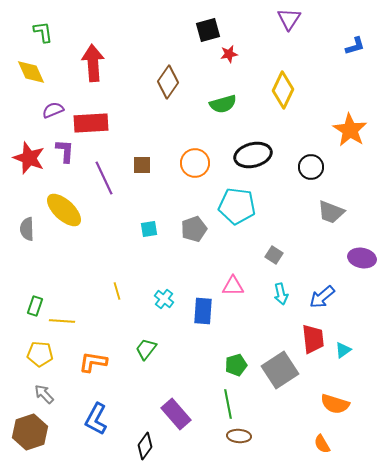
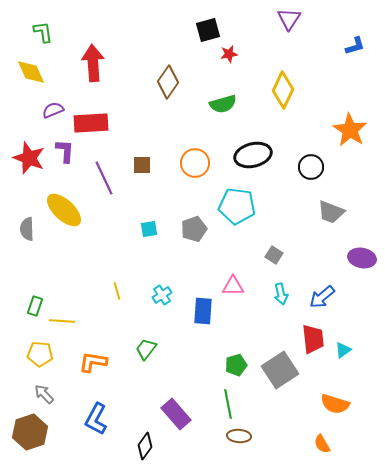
cyan cross at (164, 299): moved 2 px left, 4 px up; rotated 18 degrees clockwise
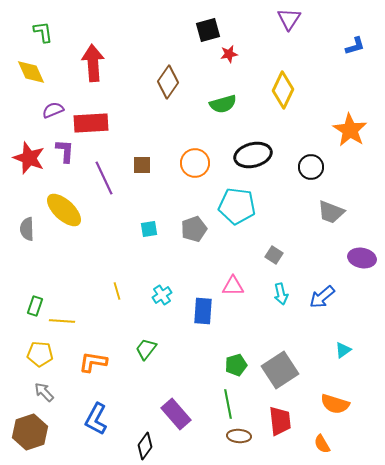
red trapezoid at (313, 339): moved 33 px left, 82 px down
gray arrow at (44, 394): moved 2 px up
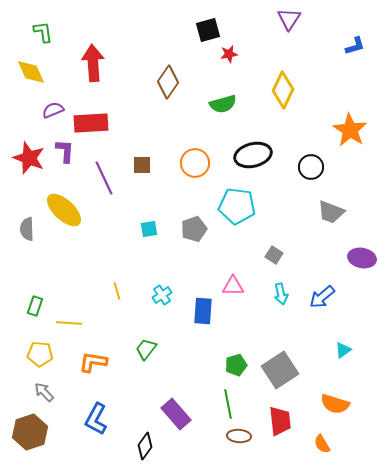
yellow line at (62, 321): moved 7 px right, 2 px down
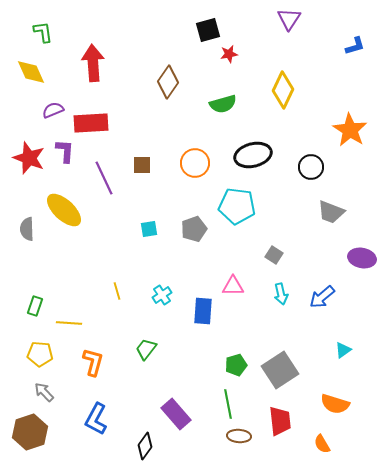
orange L-shape at (93, 362): rotated 96 degrees clockwise
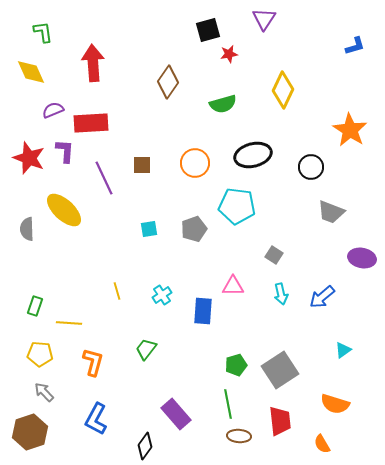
purple triangle at (289, 19): moved 25 px left
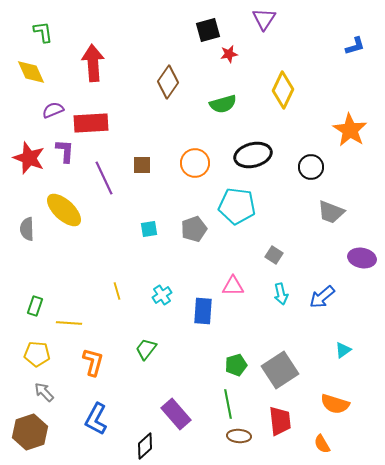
yellow pentagon at (40, 354): moved 3 px left
black diamond at (145, 446): rotated 12 degrees clockwise
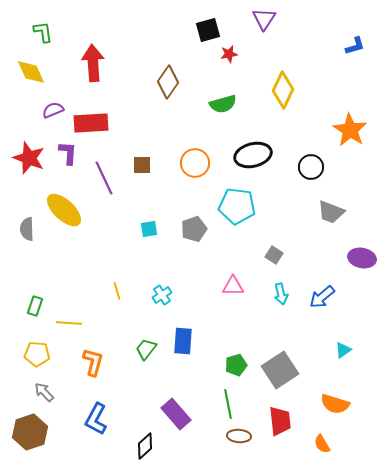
purple L-shape at (65, 151): moved 3 px right, 2 px down
blue rectangle at (203, 311): moved 20 px left, 30 px down
